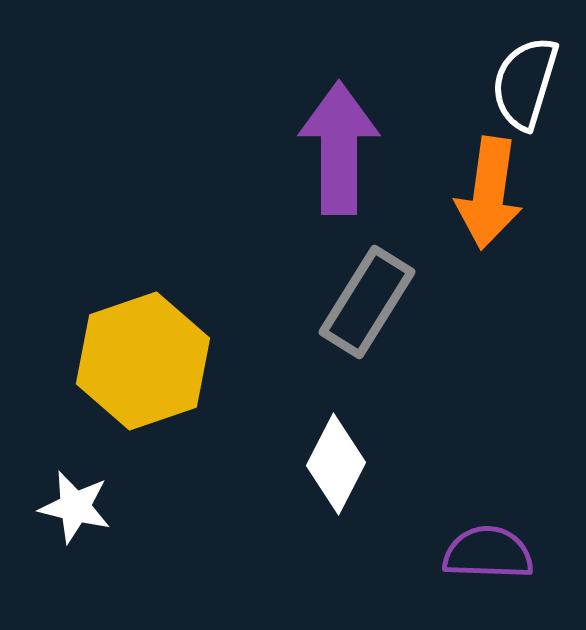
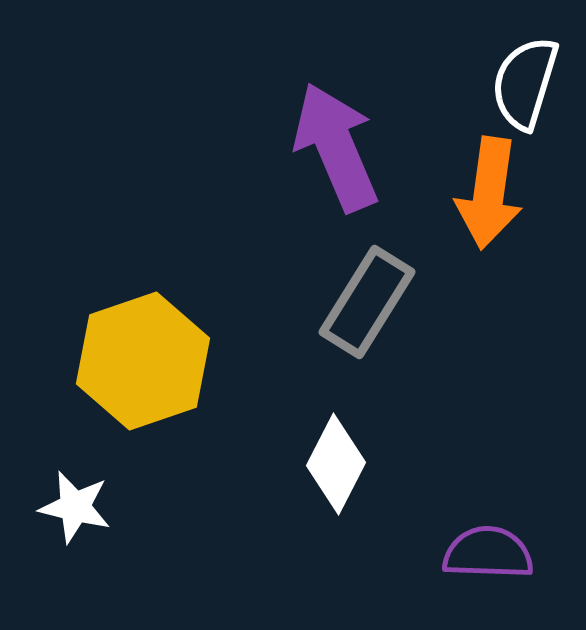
purple arrow: moved 3 px left, 1 px up; rotated 23 degrees counterclockwise
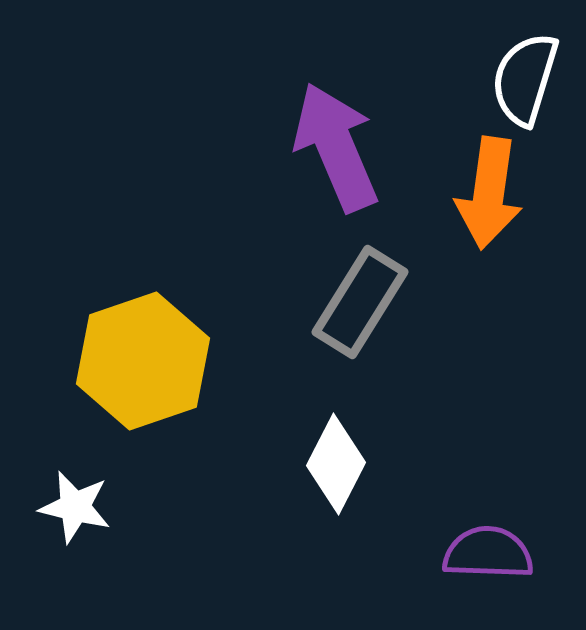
white semicircle: moved 4 px up
gray rectangle: moved 7 px left
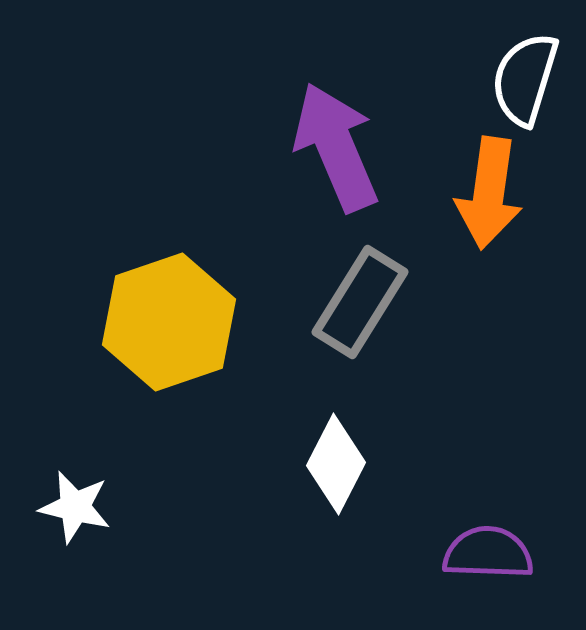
yellow hexagon: moved 26 px right, 39 px up
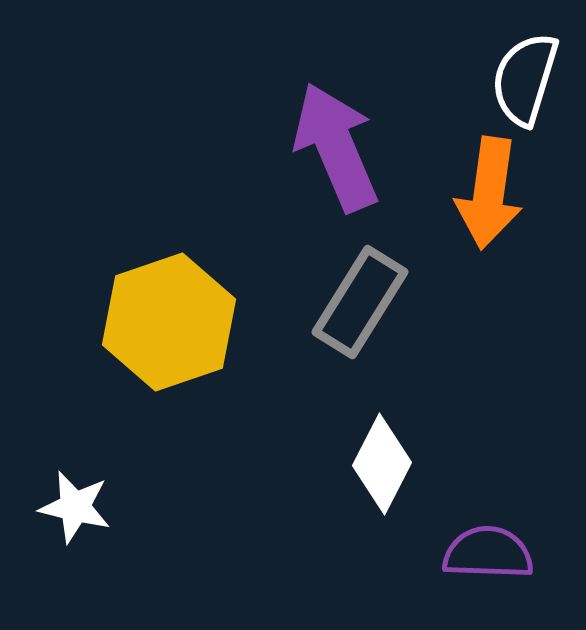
white diamond: moved 46 px right
